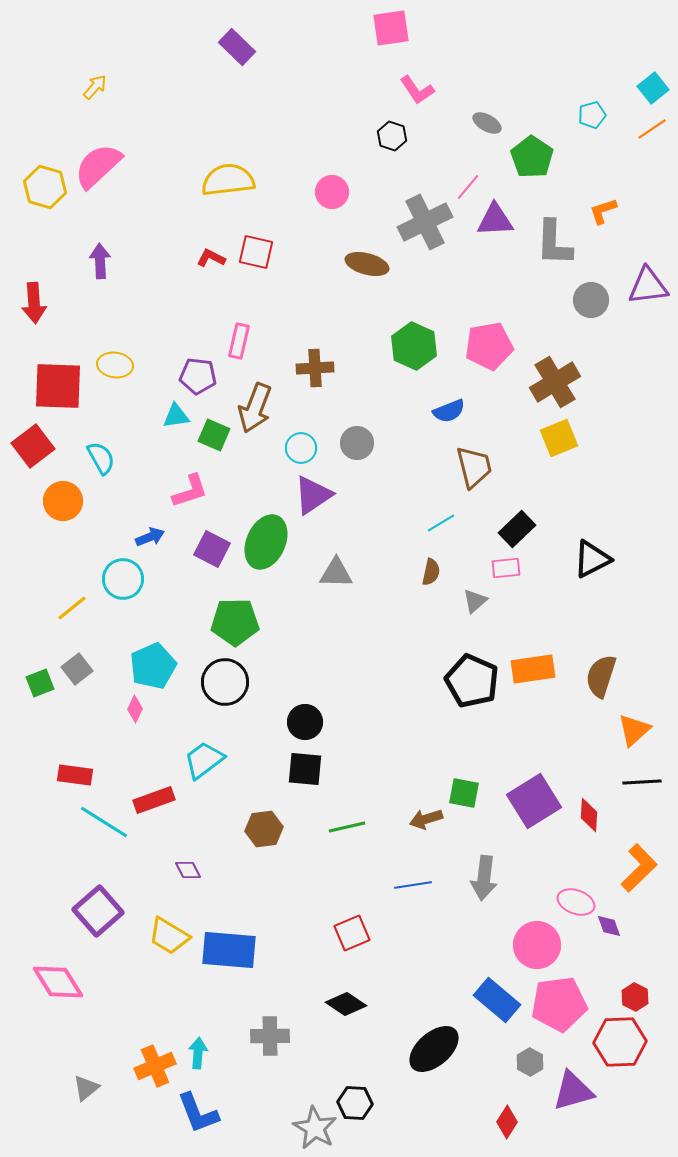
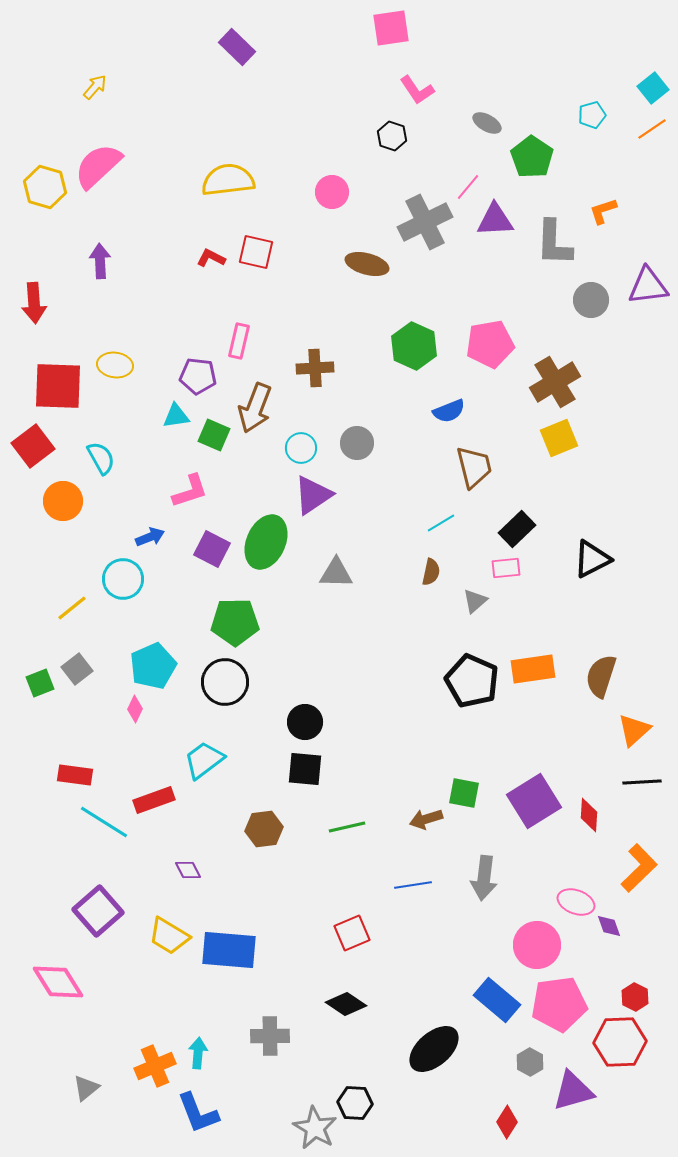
pink pentagon at (489, 346): moved 1 px right, 2 px up
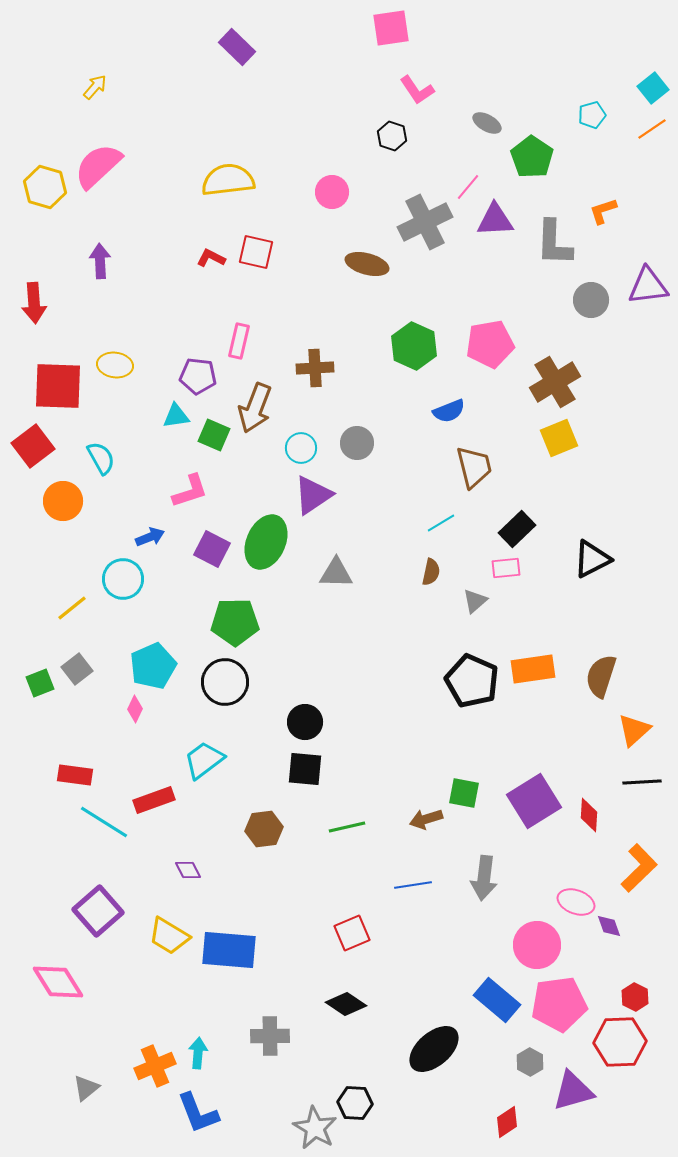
red diamond at (507, 1122): rotated 24 degrees clockwise
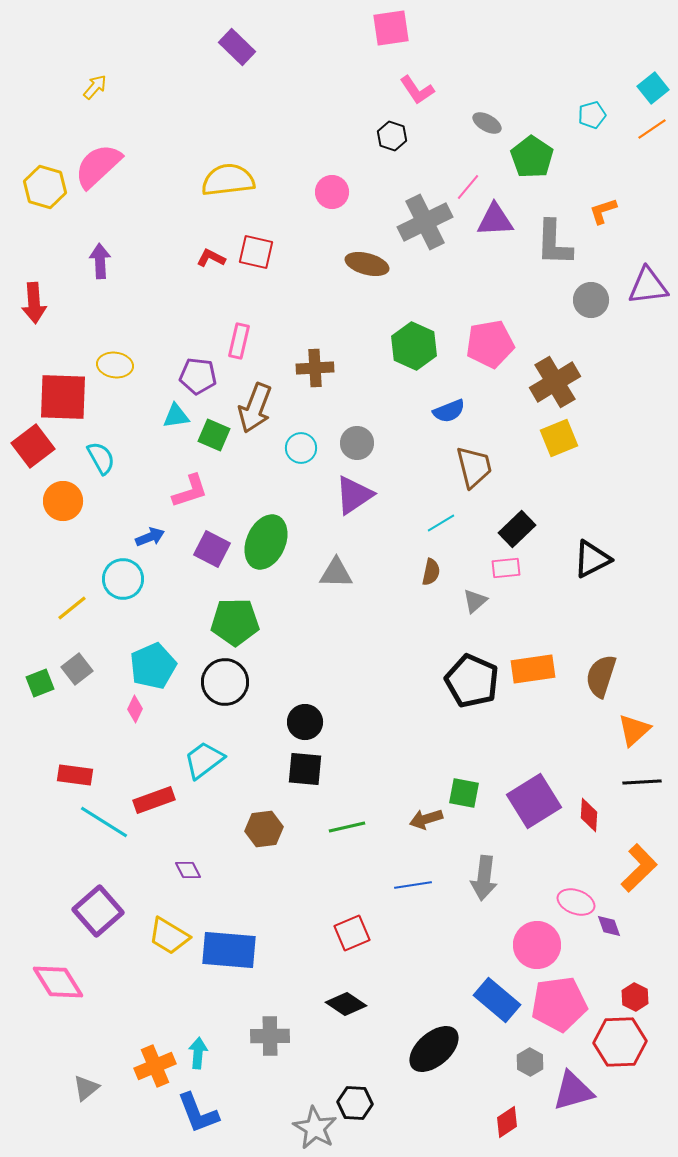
red square at (58, 386): moved 5 px right, 11 px down
purple triangle at (313, 495): moved 41 px right
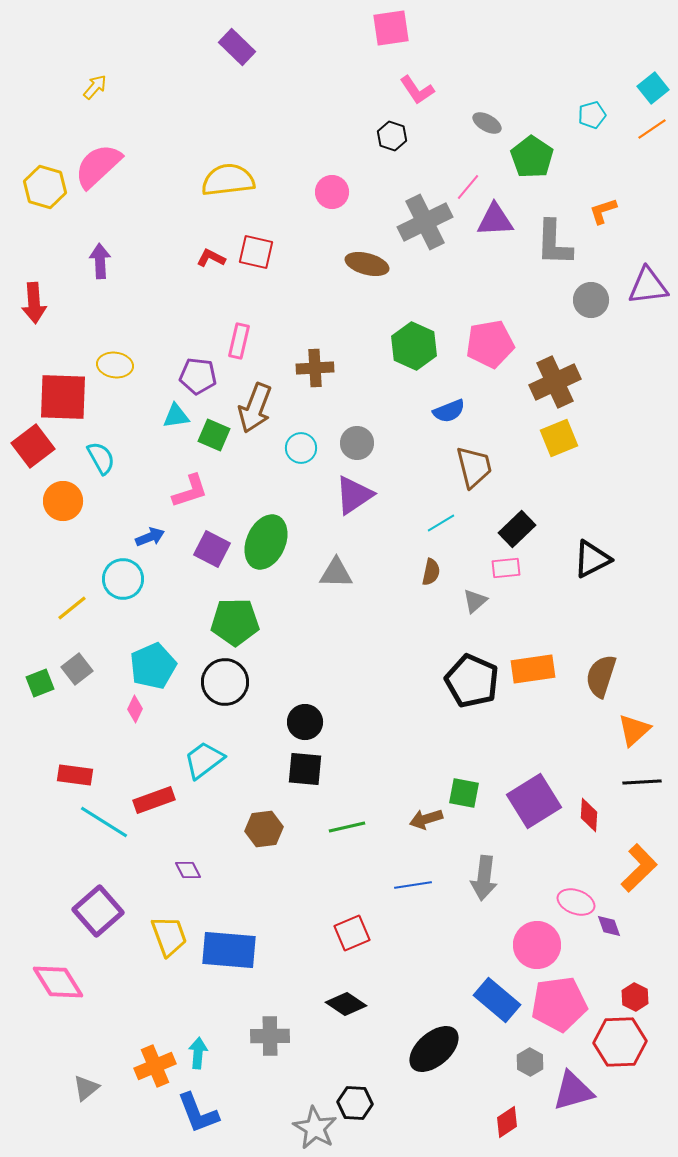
brown cross at (555, 382): rotated 6 degrees clockwise
yellow trapezoid at (169, 936): rotated 141 degrees counterclockwise
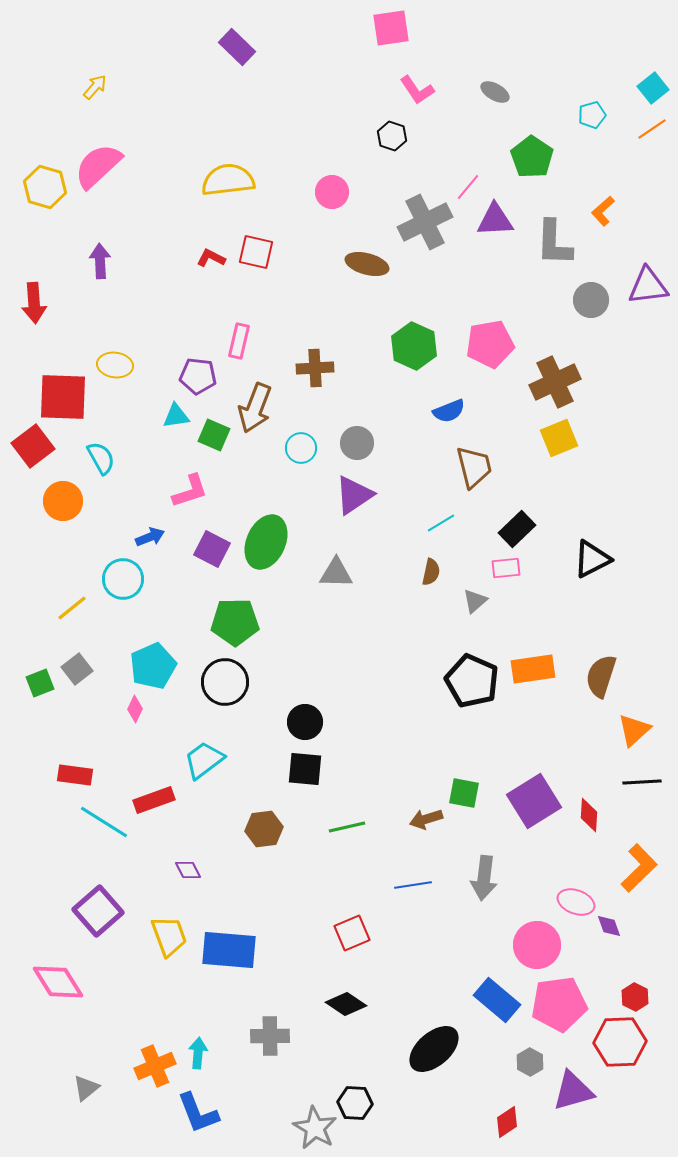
gray ellipse at (487, 123): moved 8 px right, 31 px up
orange L-shape at (603, 211): rotated 24 degrees counterclockwise
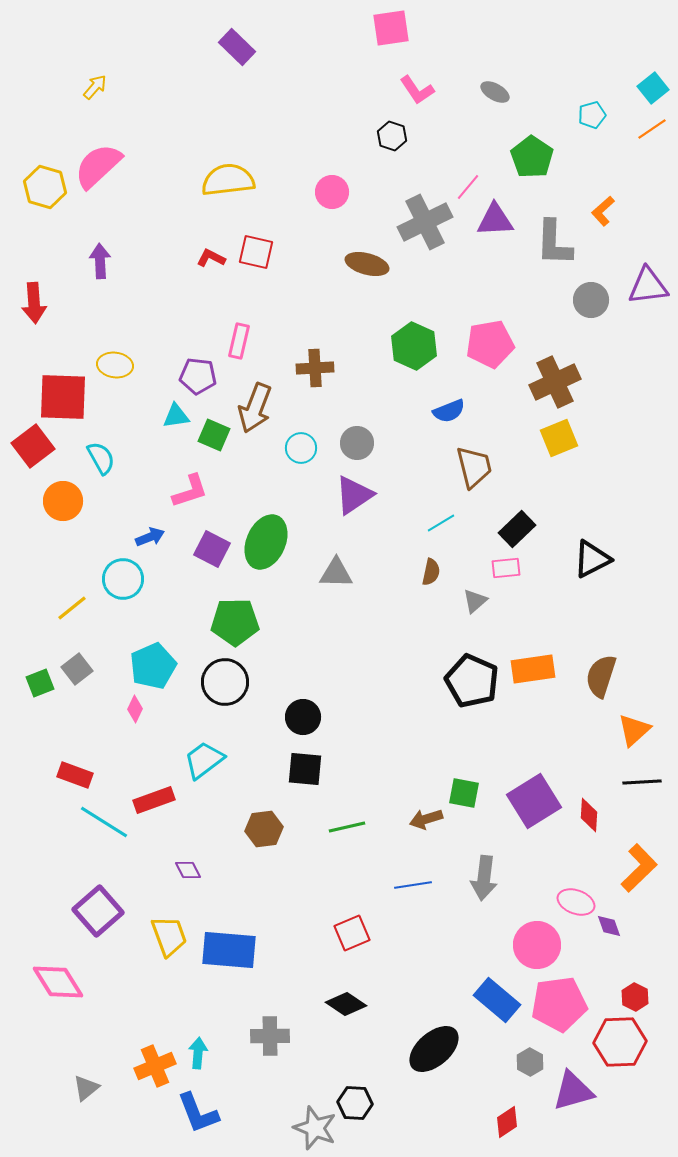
black circle at (305, 722): moved 2 px left, 5 px up
red rectangle at (75, 775): rotated 12 degrees clockwise
gray star at (315, 1128): rotated 9 degrees counterclockwise
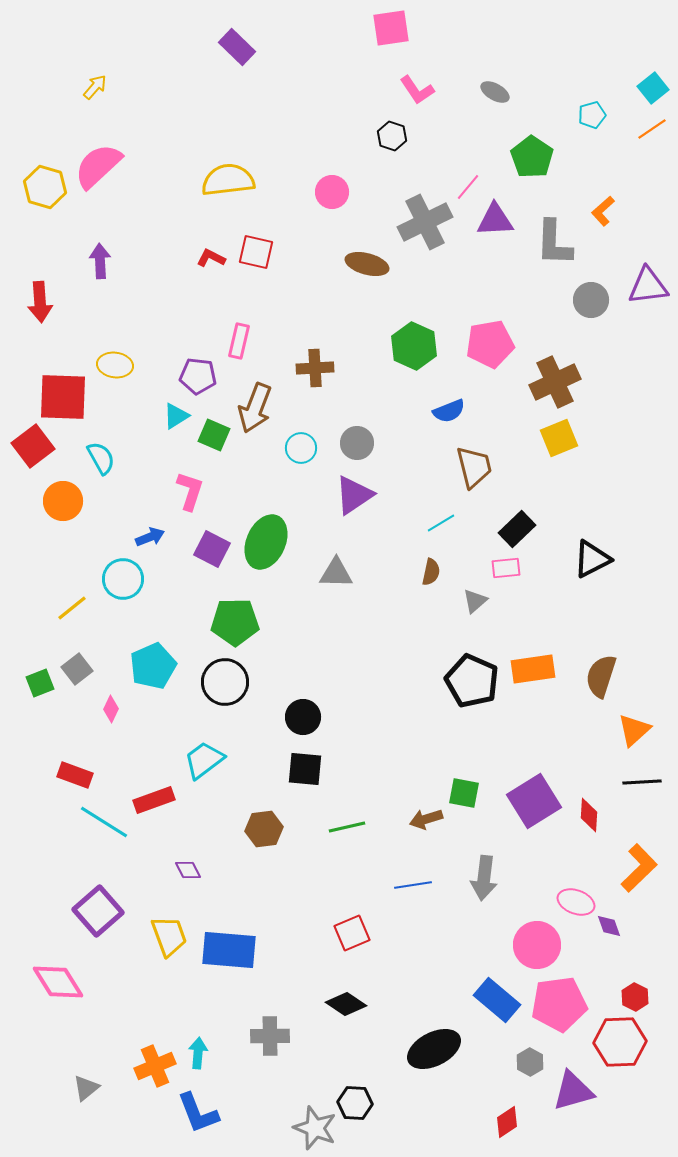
red arrow at (34, 303): moved 6 px right, 1 px up
cyan triangle at (176, 416): rotated 24 degrees counterclockwise
pink L-shape at (190, 491): rotated 54 degrees counterclockwise
pink diamond at (135, 709): moved 24 px left
black ellipse at (434, 1049): rotated 14 degrees clockwise
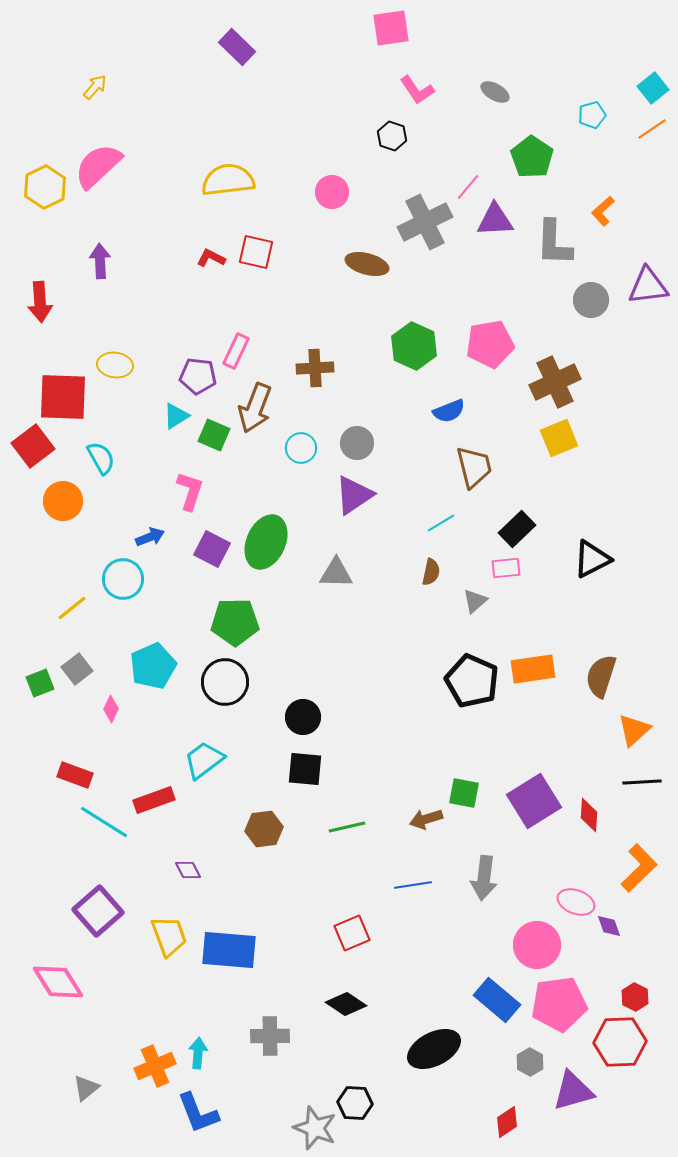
yellow hexagon at (45, 187): rotated 18 degrees clockwise
pink rectangle at (239, 341): moved 3 px left, 10 px down; rotated 12 degrees clockwise
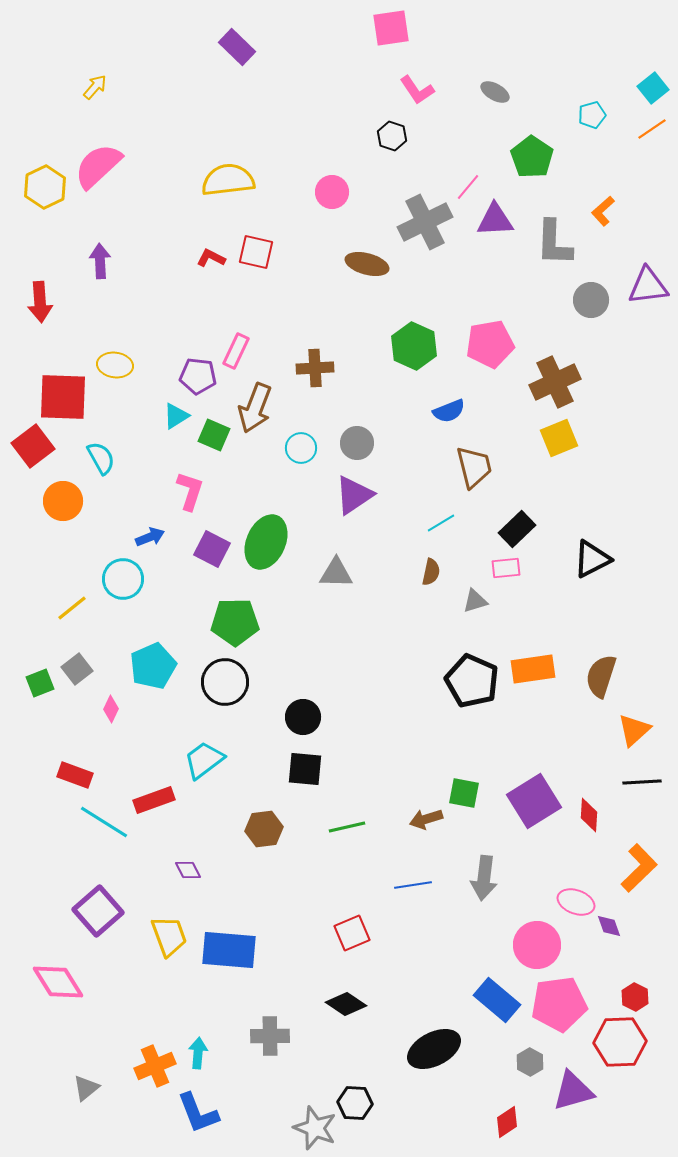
gray triangle at (475, 601): rotated 24 degrees clockwise
